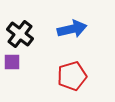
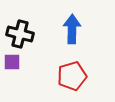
blue arrow: rotated 76 degrees counterclockwise
black cross: rotated 24 degrees counterclockwise
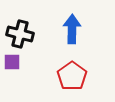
red pentagon: rotated 20 degrees counterclockwise
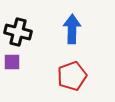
black cross: moved 2 px left, 2 px up
red pentagon: rotated 16 degrees clockwise
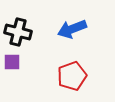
blue arrow: rotated 112 degrees counterclockwise
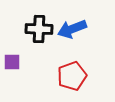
black cross: moved 21 px right, 3 px up; rotated 12 degrees counterclockwise
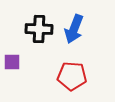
blue arrow: moved 2 px right; rotated 48 degrees counterclockwise
red pentagon: rotated 24 degrees clockwise
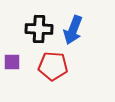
blue arrow: moved 1 px left, 1 px down
red pentagon: moved 19 px left, 10 px up
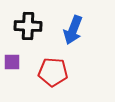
black cross: moved 11 px left, 3 px up
red pentagon: moved 6 px down
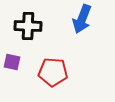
blue arrow: moved 9 px right, 11 px up
purple square: rotated 12 degrees clockwise
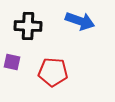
blue arrow: moved 2 px left, 2 px down; rotated 92 degrees counterclockwise
